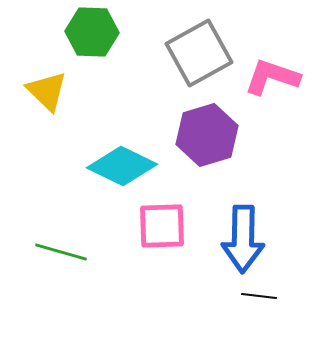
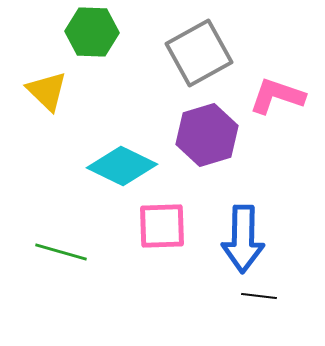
pink L-shape: moved 5 px right, 19 px down
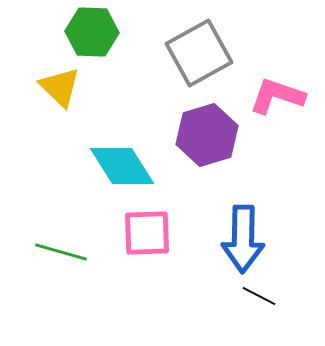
yellow triangle: moved 13 px right, 4 px up
cyan diamond: rotated 32 degrees clockwise
pink square: moved 15 px left, 7 px down
black line: rotated 20 degrees clockwise
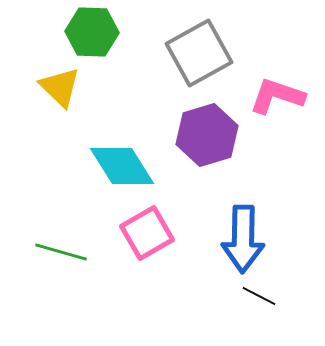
pink square: rotated 28 degrees counterclockwise
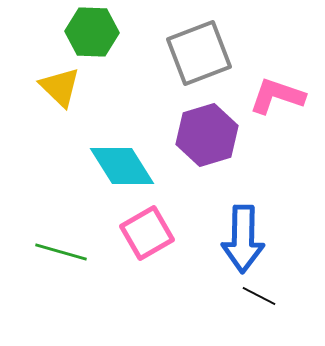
gray square: rotated 8 degrees clockwise
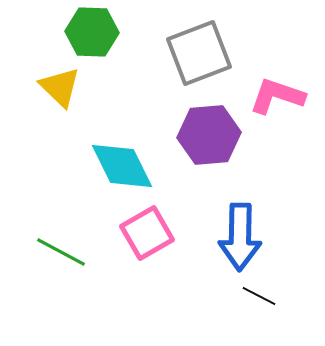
purple hexagon: moved 2 px right; rotated 12 degrees clockwise
cyan diamond: rotated 6 degrees clockwise
blue arrow: moved 3 px left, 2 px up
green line: rotated 12 degrees clockwise
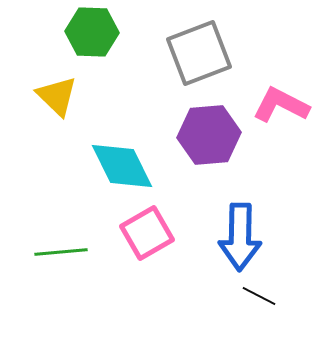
yellow triangle: moved 3 px left, 9 px down
pink L-shape: moved 4 px right, 9 px down; rotated 8 degrees clockwise
green line: rotated 33 degrees counterclockwise
